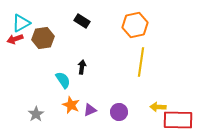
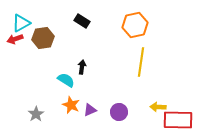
cyan semicircle: moved 3 px right; rotated 24 degrees counterclockwise
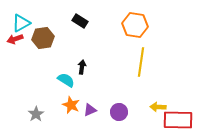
black rectangle: moved 2 px left
orange hexagon: rotated 20 degrees clockwise
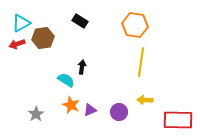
red arrow: moved 2 px right, 5 px down
yellow arrow: moved 13 px left, 7 px up
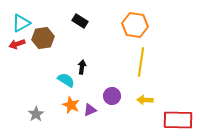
purple circle: moved 7 px left, 16 px up
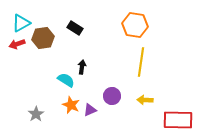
black rectangle: moved 5 px left, 7 px down
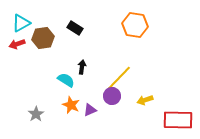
yellow line: moved 22 px left, 16 px down; rotated 36 degrees clockwise
yellow arrow: rotated 21 degrees counterclockwise
